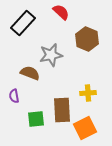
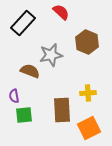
brown hexagon: moved 3 px down
brown semicircle: moved 2 px up
green square: moved 12 px left, 4 px up
orange square: moved 4 px right
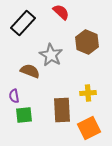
gray star: rotated 30 degrees counterclockwise
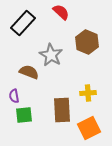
brown semicircle: moved 1 px left, 1 px down
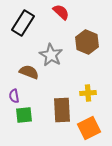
black rectangle: rotated 10 degrees counterclockwise
